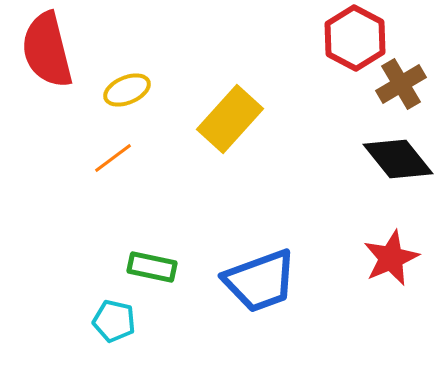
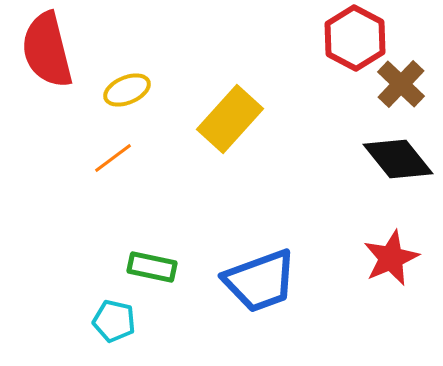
brown cross: rotated 15 degrees counterclockwise
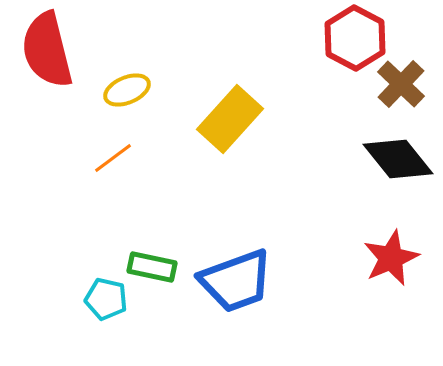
blue trapezoid: moved 24 px left
cyan pentagon: moved 8 px left, 22 px up
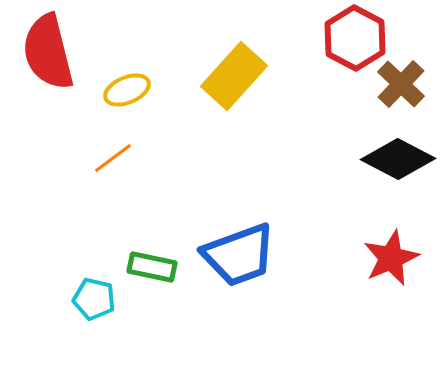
red semicircle: moved 1 px right, 2 px down
yellow rectangle: moved 4 px right, 43 px up
black diamond: rotated 24 degrees counterclockwise
blue trapezoid: moved 3 px right, 26 px up
cyan pentagon: moved 12 px left
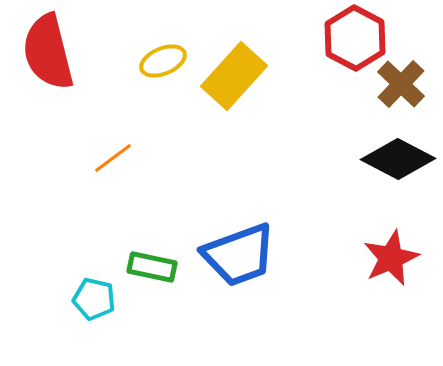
yellow ellipse: moved 36 px right, 29 px up
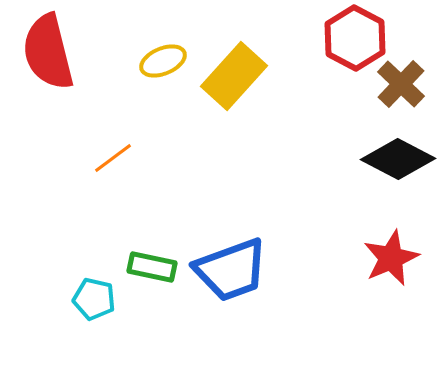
blue trapezoid: moved 8 px left, 15 px down
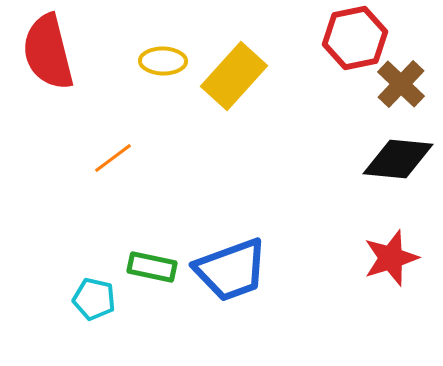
red hexagon: rotated 20 degrees clockwise
yellow ellipse: rotated 24 degrees clockwise
black diamond: rotated 22 degrees counterclockwise
red star: rotated 6 degrees clockwise
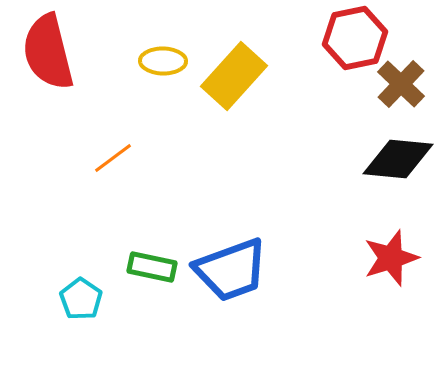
cyan pentagon: moved 13 px left; rotated 21 degrees clockwise
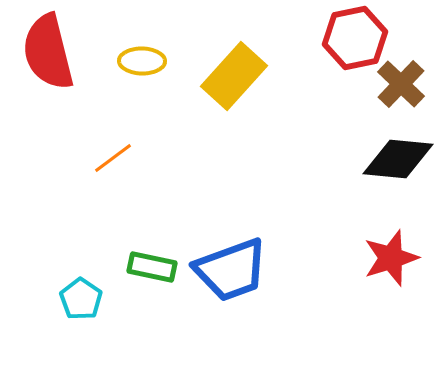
yellow ellipse: moved 21 px left
